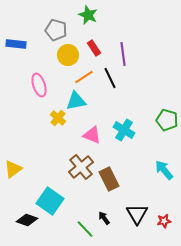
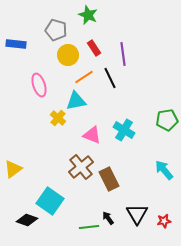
green pentagon: rotated 25 degrees counterclockwise
black arrow: moved 4 px right
green line: moved 4 px right, 2 px up; rotated 54 degrees counterclockwise
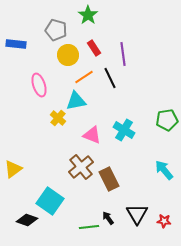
green star: rotated 12 degrees clockwise
red star: rotated 16 degrees clockwise
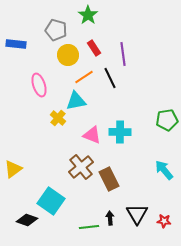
cyan cross: moved 4 px left, 2 px down; rotated 30 degrees counterclockwise
cyan square: moved 1 px right
black arrow: moved 2 px right; rotated 32 degrees clockwise
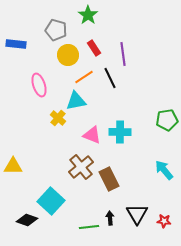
yellow triangle: moved 3 px up; rotated 36 degrees clockwise
cyan square: rotated 8 degrees clockwise
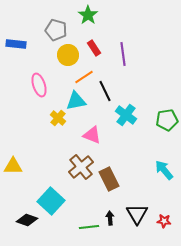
black line: moved 5 px left, 13 px down
cyan cross: moved 6 px right, 17 px up; rotated 35 degrees clockwise
